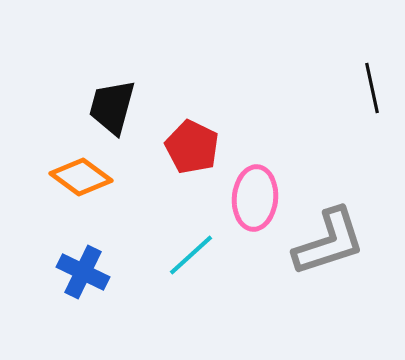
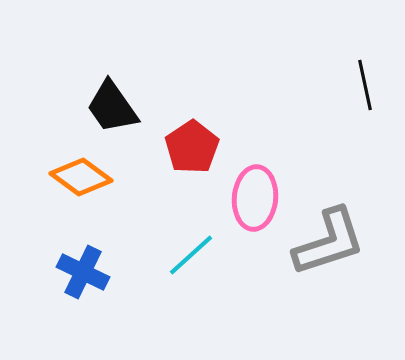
black line: moved 7 px left, 3 px up
black trapezoid: rotated 50 degrees counterclockwise
red pentagon: rotated 12 degrees clockwise
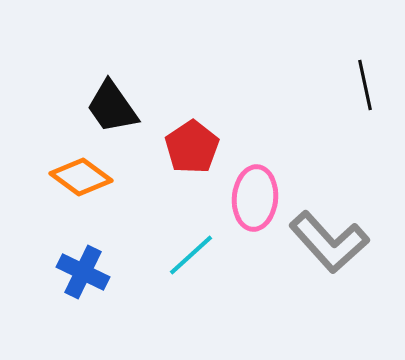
gray L-shape: rotated 66 degrees clockwise
